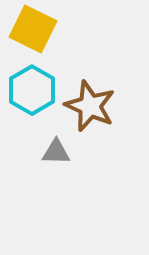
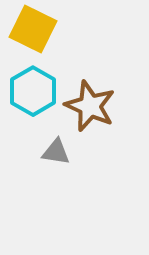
cyan hexagon: moved 1 px right, 1 px down
gray triangle: rotated 8 degrees clockwise
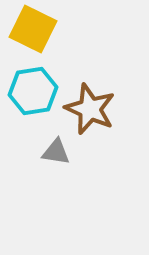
cyan hexagon: rotated 21 degrees clockwise
brown star: moved 3 px down
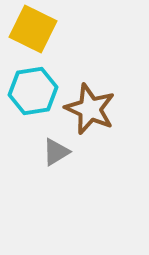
gray triangle: rotated 40 degrees counterclockwise
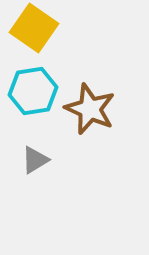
yellow square: moved 1 px right, 1 px up; rotated 9 degrees clockwise
gray triangle: moved 21 px left, 8 px down
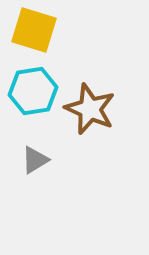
yellow square: moved 2 px down; rotated 18 degrees counterclockwise
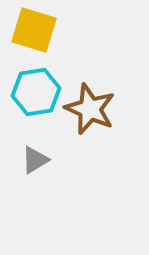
cyan hexagon: moved 3 px right, 1 px down
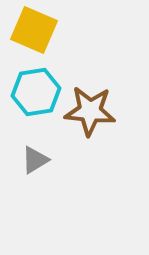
yellow square: rotated 6 degrees clockwise
brown star: moved 2 px down; rotated 18 degrees counterclockwise
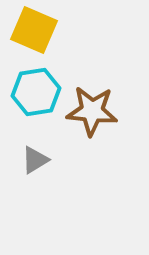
brown star: moved 2 px right
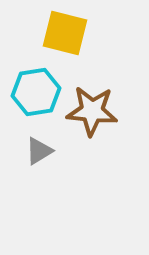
yellow square: moved 31 px right, 3 px down; rotated 9 degrees counterclockwise
gray triangle: moved 4 px right, 9 px up
